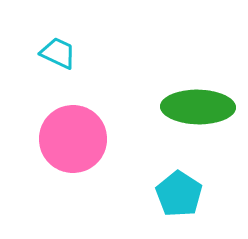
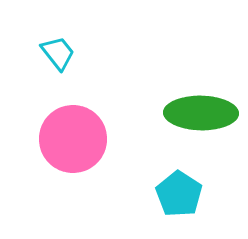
cyan trapezoid: rotated 27 degrees clockwise
green ellipse: moved 3 px right, 6 px down
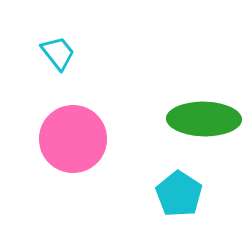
green ellipse: moved 3 px right, 6 px down
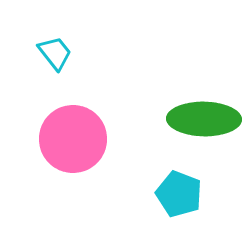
cyan trapezoid: moved 3 px left
cyan pentagon: rotated 12 degrees counterclockwise
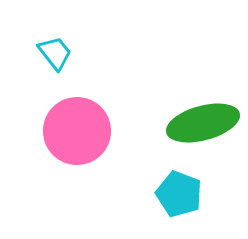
green ellipse: moved 1 px left, 4 px down; rotated 16 degrees counterclockwise
pink circle: moved 4 px right, 8 px up
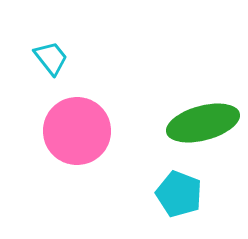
cyan trapezoid: moved 4 px left, 5 px down
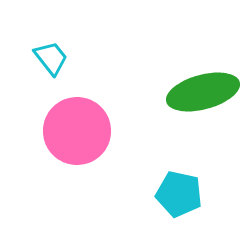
green ellipse: moved 31 px up
cyan pentagon: rotated 9 degrees counterclockwise
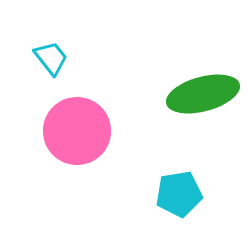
green ellipse: moved 2 px down
cyan pentagon: rotated 21 degrees counterclockwise
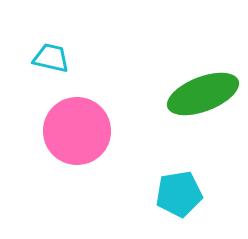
cyan trapezoid: rotated 39 degrees counterclockwise
green ellipse: rotated 6 degrees counterclockwise
